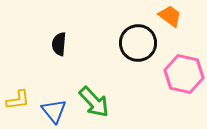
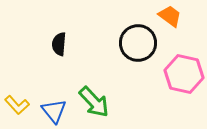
yellow L-shape: moved 1 px left, 5 px down; rotated 55 degrees clockwise
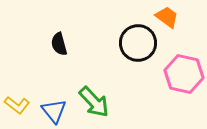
orange trapezoid: moved 3 px left, 1 px down
black semicircle: rotated 20 degrees counterclockwise
yellow L-shape: rotated 10 degrees counterclockwise
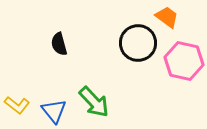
pink hexagon: moved 13 px up
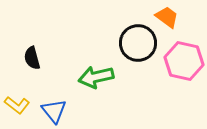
black semicircle: moved 27 px left, 14 px down
green arrow: moved 2 px right, 25 px up; rotated 120 degrees clockwise
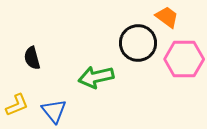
pink hexagon: moved 2 px up; rotated 12 degrees counterclockwise
yellow L-shape: rotated 60 degrees counterclockwise
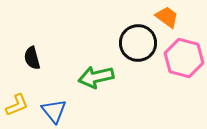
pink hexagon: moved 1 px up; rotated 15 degrees clockwise
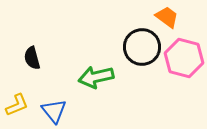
black circle: moved 4 px right, 4 px down
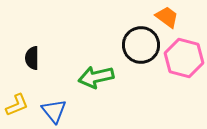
black circle: moved 1 px left, 2 px up
black semicircle: rotated 15 degrees clockwise
